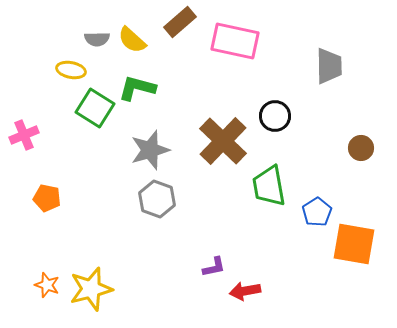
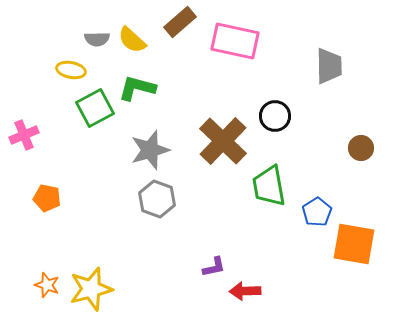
green square: rotated 30 degrees clockwise
red arrow: rotated 8 degrees clockwise
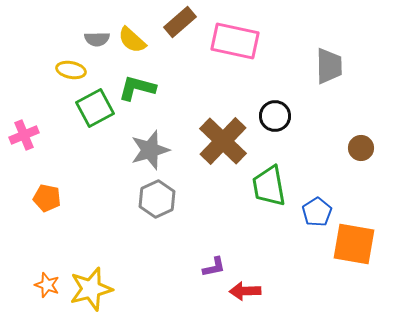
gray hexagon: rotated 15 degrees clockwise
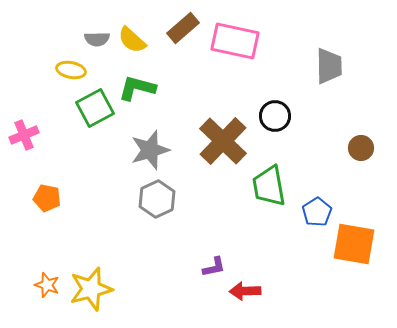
brown rectangle: moved 3 px right, 6 px down
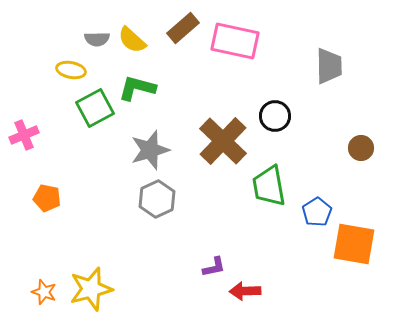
orange star: moved 3 px left, 7 px down
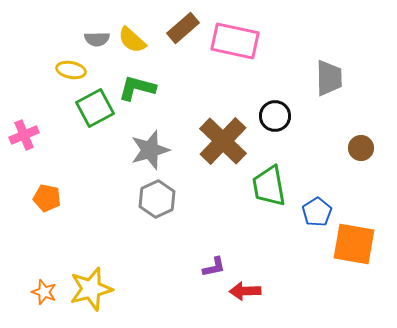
gray trapezoid: moved 12 px down
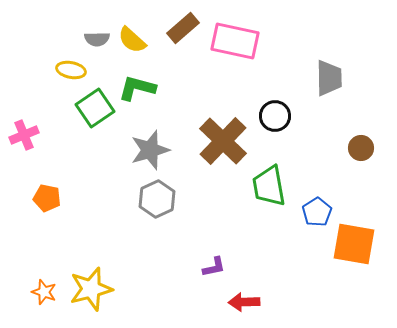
green square: rotated 6 degrees counterclockwise
red arrow: moved 1 px left, 11 px down
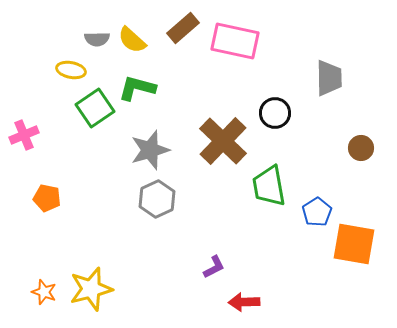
black circle: moved 3 px up
purple L-shape: rotated 15 degrees counterclockwise
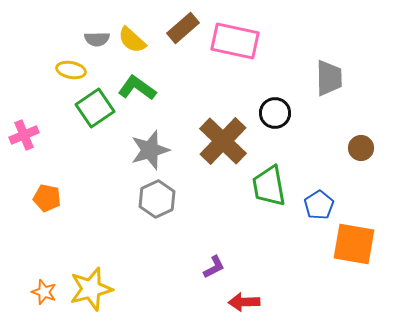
green L-shape: rotated 21 degrees clockwise
blue pentagon: moved 2 px right, 7 px up
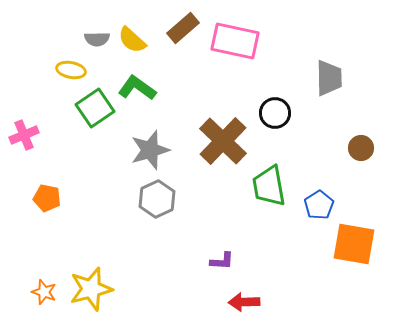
purple L-shape: moved 8 px right, 6 px up; rotated 30 degrees clockwise
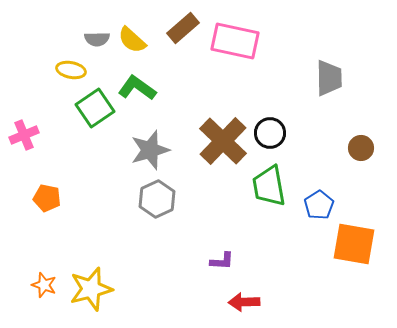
black circle: moved 5 px left, 20 px down
orange star: moved 7 px up
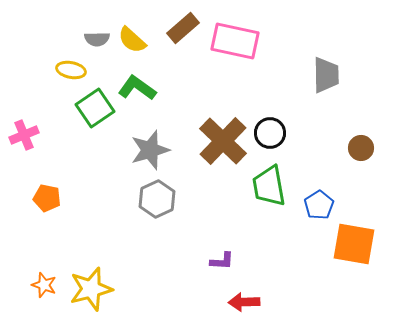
gray trapezoid: moved 3 px left, 3 px up
